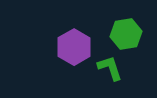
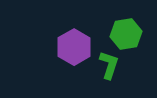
green L-shape: moved 1 px left, 3 px up; rotated 36 degrees clockwise
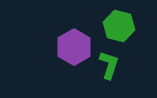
green hexagon: moved 7 px left, 8 px up; rotated 24 degrees clockwise
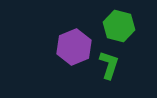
purple hexagon: rotated 8 degrees clockwise
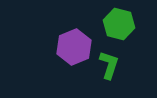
green hexagon: moved 2 px up
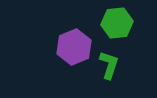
green hexagon: moved 2 px left, 1 px up; rotated 20 degrees counterclockwise
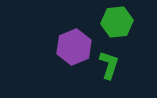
green hexagon: moved 1 px up
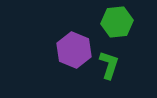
purple hexagon: moved 3 px down; rotated 16 degrees counterclockwise
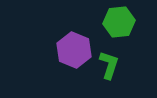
green hexagon: moved 2 px right
